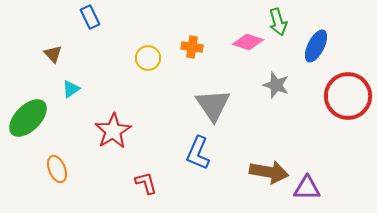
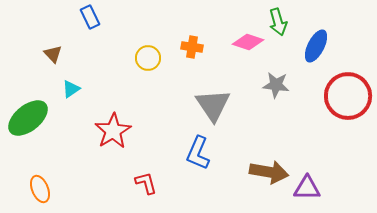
gray star: rotated 12 degrees counterclockwise
green ellipse: rotated 6 degrees clockwise
orange ellipse: moved 17 px left, 20 px down
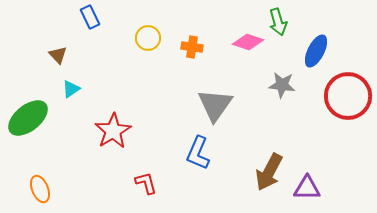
blue ellipse: moved 5 px down
brown triangle: moved 5 px right, 1 px down
yellow circle: moved 20 px up
gray star: moved 6 px right
gray triangle: moved 2 px right; rotated 9 degrees clockwise
brown arrow: rotated 108 degrees clockwise
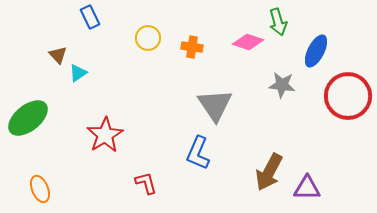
cyan triangle: moved 7 px right, 16 px up
gray triangle: rotated 9 degrees counterclockwise
red star: moved 8 px left, 4 px down
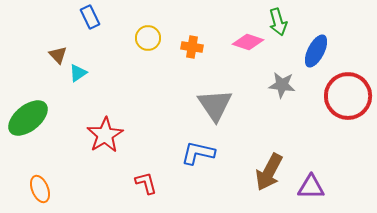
blue L-shape: rotated 80 degrees clockwise
purple triangle: moved 4 px right, 1 px up
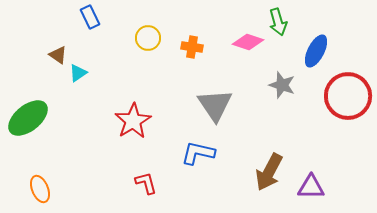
brown triangle: rotated 12 degrees counterclockwise
gray star: rotated 12 degrees clockwise
red star: moved 28 px right, 14 px up
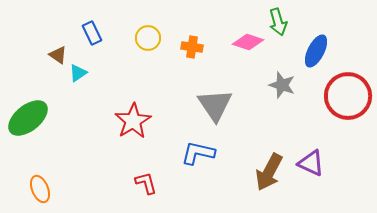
blue rectangle: moved 2 px right, 16 px down
purple triangle: moved 24 px up; rotated 24 degrees clockwise
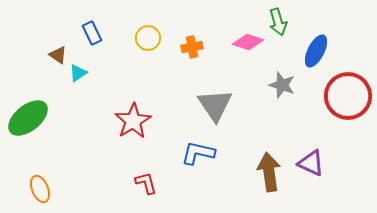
orange cross: rotated 20 degrees counterclockwise
brown arrow: rotated 144 degrees clockwise
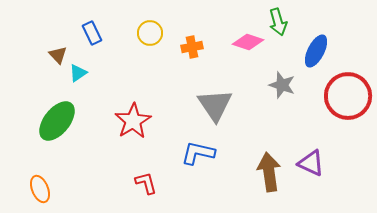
yellow circle: moved 2 px right, 5 px up
brown triangle: rotated 12 degrees clockwise
green ellipse: moved 29 px right, 3 px down; rotated 12 degrees counterclockwise
